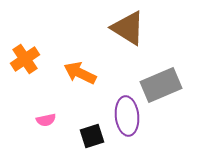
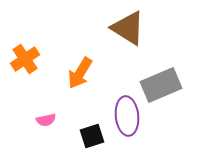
orange arrow: rotated 84 degrees counterclockwise
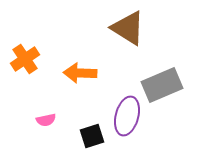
orange arrow: rotated 60 degrees clockwise
gray rectangle: moved 1 px right
purple ellipse: rotated 21 degrees clockwise
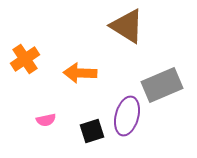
brown triangle: moved 1 px left, 2 px up
black square: moved 5 px up
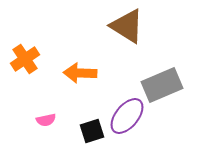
purple ellipse: rotated 24 degrees clockwise
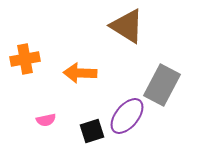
orange cross: rotated 24 degrees clockwise
gray rectangle: rotated 39 degrees counterclockwise
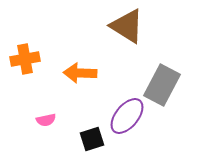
black square: moved 8 px down
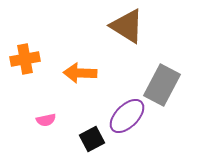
purple ellipse: rotated 6 degrees clockwise
black square: rotated 10 degrees counterclockwise
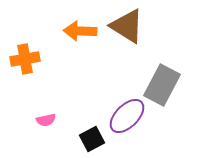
orange arrow: moved 42 px up
